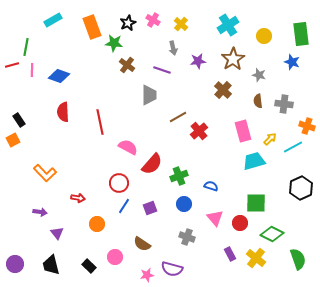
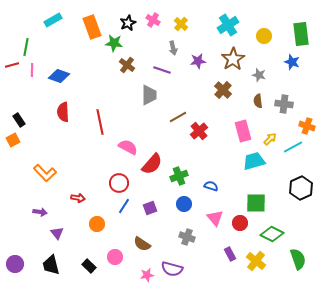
yellow cross at (256, 258): moved 3 px down
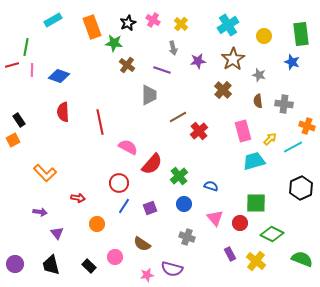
green cross at (179, 176): rotated 18 degrees counterclockwise
green semicircle at (298, 259): moved 4 px right; rotated 50 degrees counterclockwise
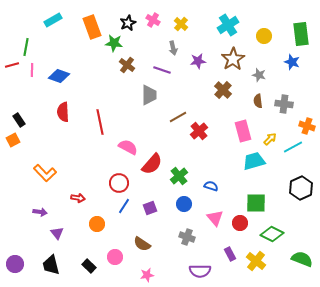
purple semicircle at (172, 269): moved 28 px right, 2 px down; rotated 15 degrees counterclockwise
